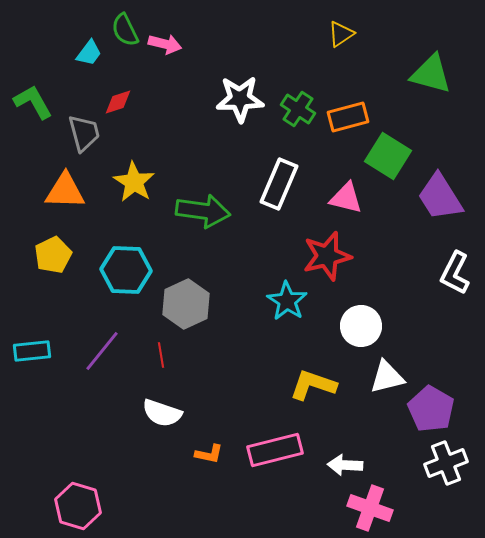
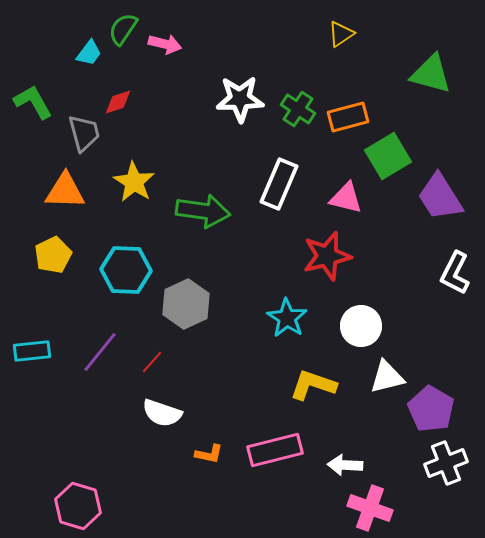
green semicircle: moved 2 px left, 1 px up; rotated 60 degrees clockwise
green square: rotated 27 degrees clockwise
cyan star: moved 17 px down
purple line: moved 2 px left, 1 px down
red line: moved 9 px left, 7 px down; rotated 50 degrees clockwise
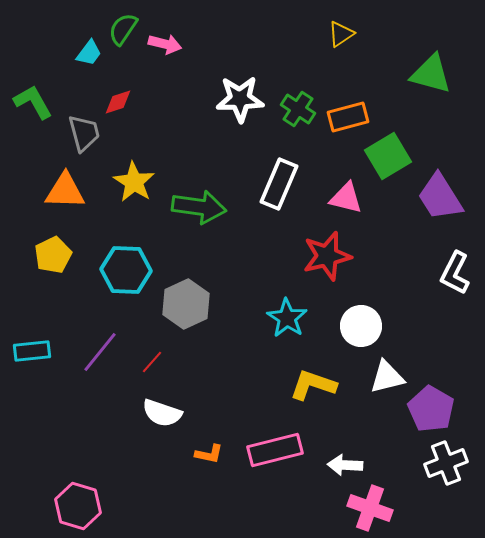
green arrow: moved 4 px left, 4 px up
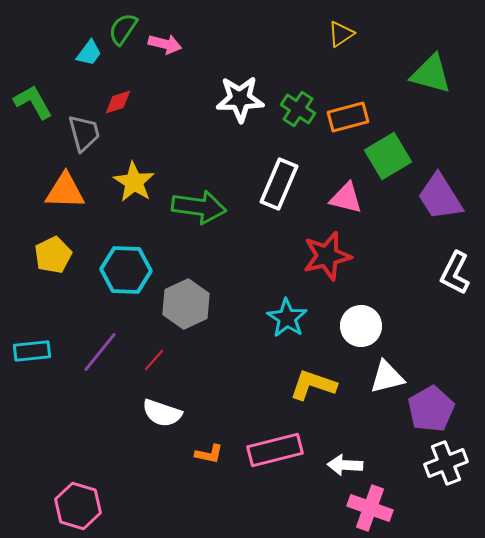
red line: moved 2 px right, 2 px up
purple pentagon: rotated 12 degrees clockwise
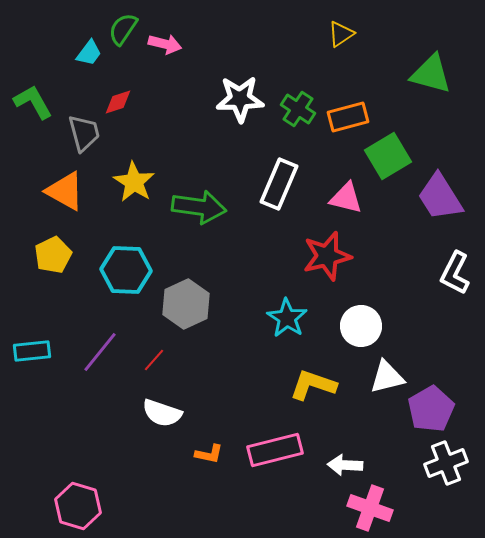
orange triangle: rotated 27 degrees clockwise
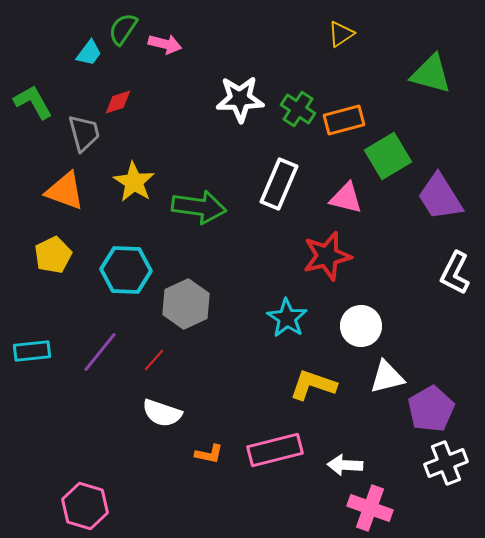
orange rectangle: moved 4 px left, 3 px down
orange triangle: rotated 9 degrees counterclockwise
pink hexagon: moved 7 px right
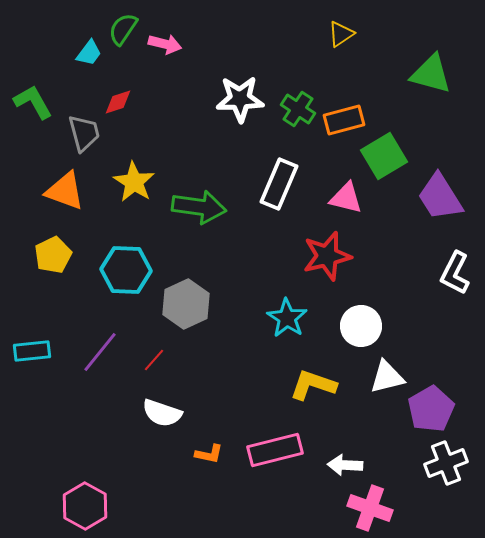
green square: moved 4 px left
pink hexagon: rotated 12 degrees clockwise
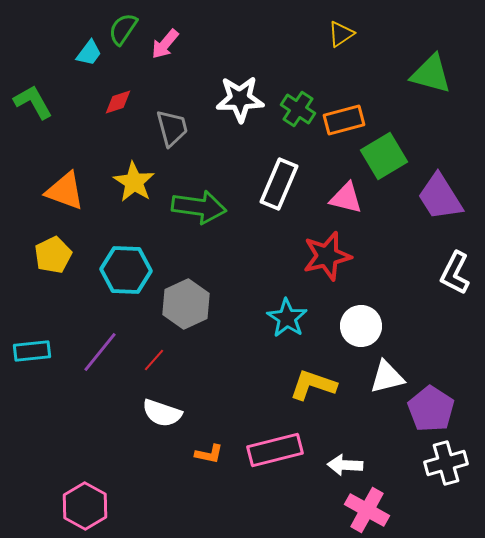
pink arrow: rotated 116 degrees clockwise
gray trapezoid: moved 88 px right, 5 px up
purple pentagon: rotated 9 degrees counterclockwise
white cross: rotated 6 degrees clockwise
pink cross: moved 3 px left, 2 px down; rotated 9 degrees clockwise
